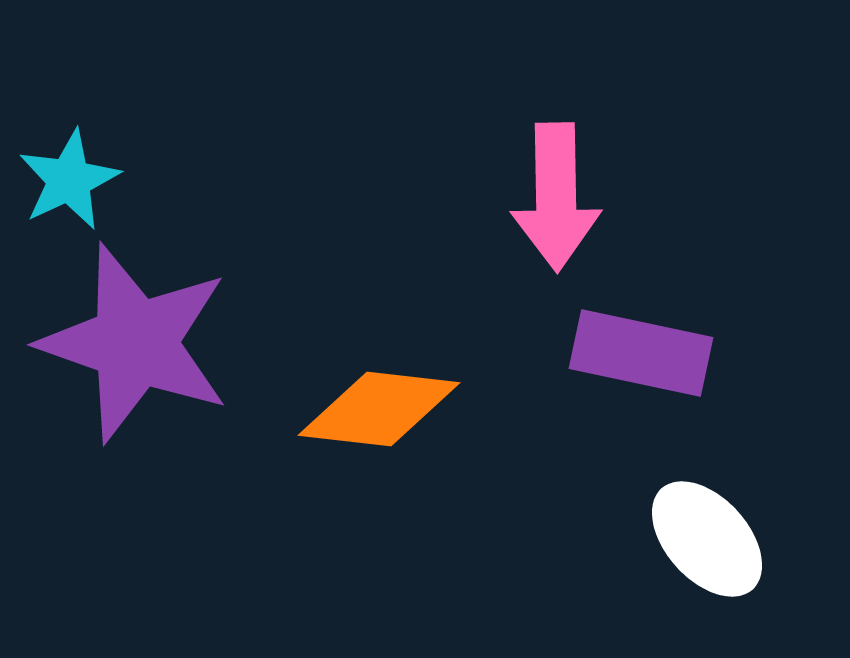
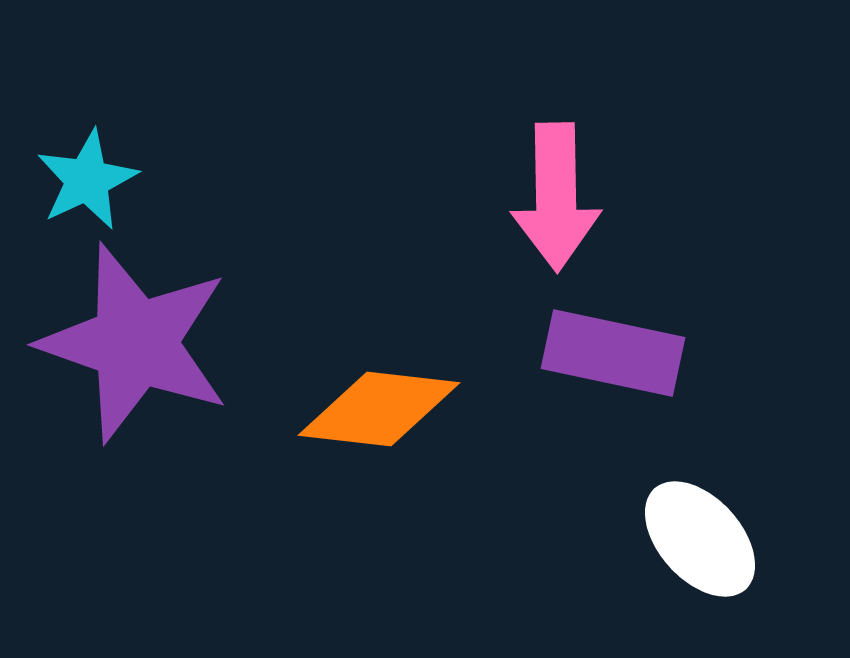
cyan star: moved 18 px right
purple rectangle: moved 28 px left
white ellipse: moved 7 px left
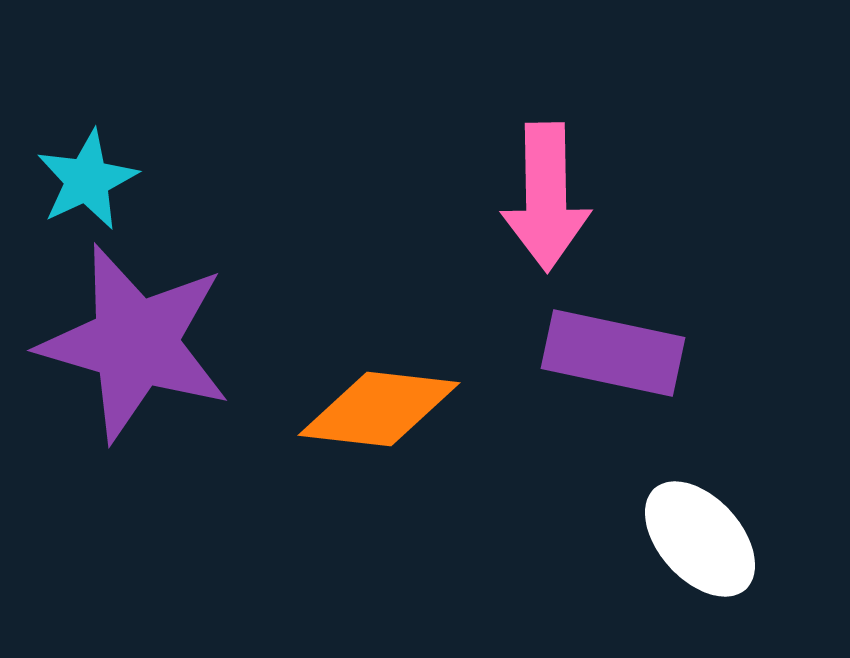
pink arrow: moved 10 px left
purple star: rotated 3 degrees counterclockwise
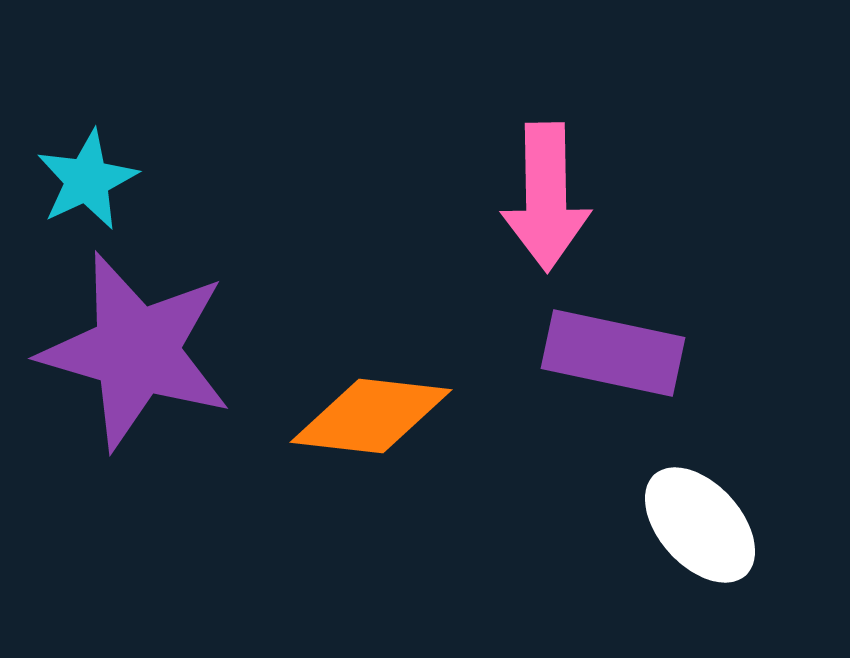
purple star: moved 1 px right, 8 px down
orange diamond: moved 8 px left, 7 px down
white ellipse: moved 14 px up
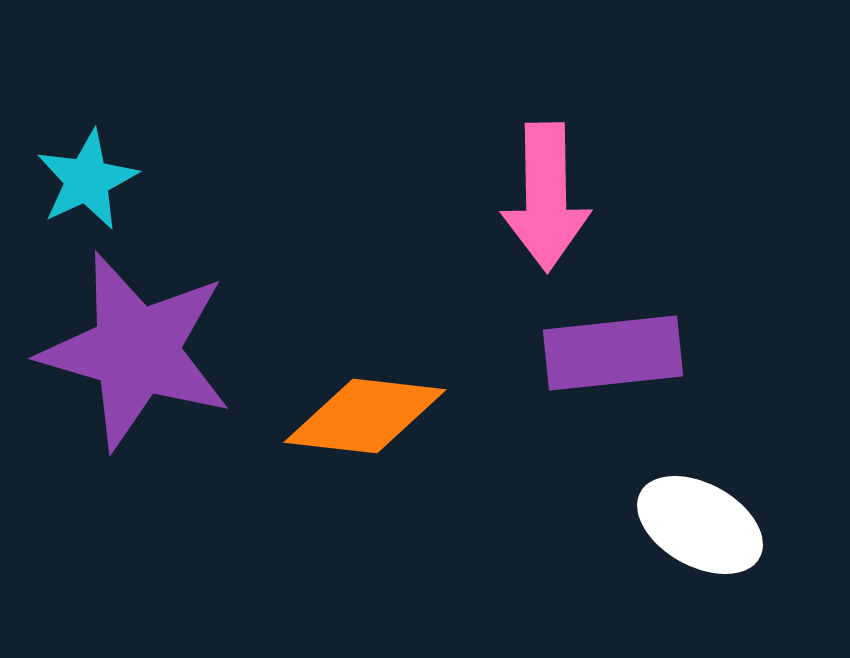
purple rectangle: rotated 18 degrees counterclockwise
orange diamond: moved 6 px left
white ellipse: rotated 19 degrees counterclockwise
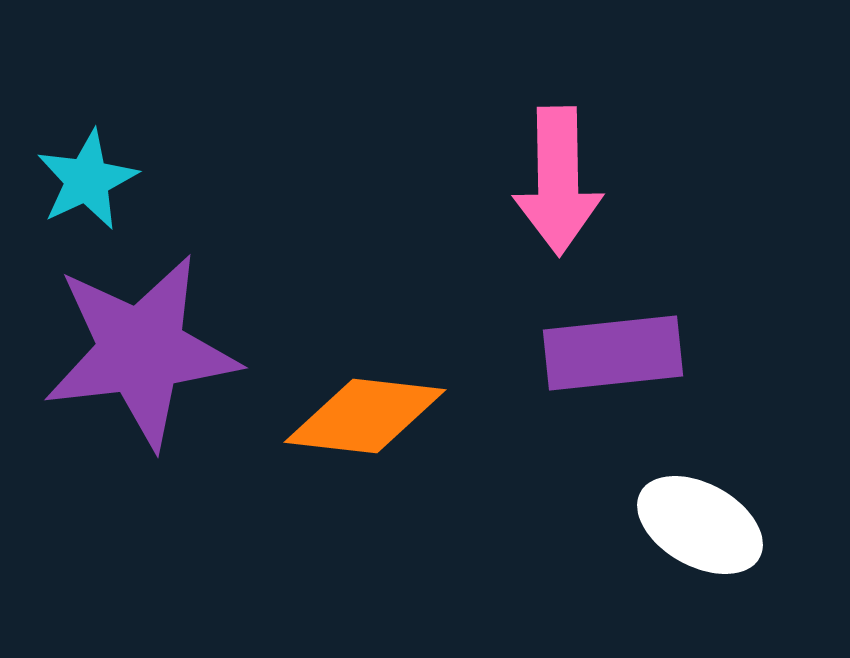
pink arrow: moved 12 px right, 16 px up
purple star: moved 5 px right; rotated 23 degrees counterclockwise
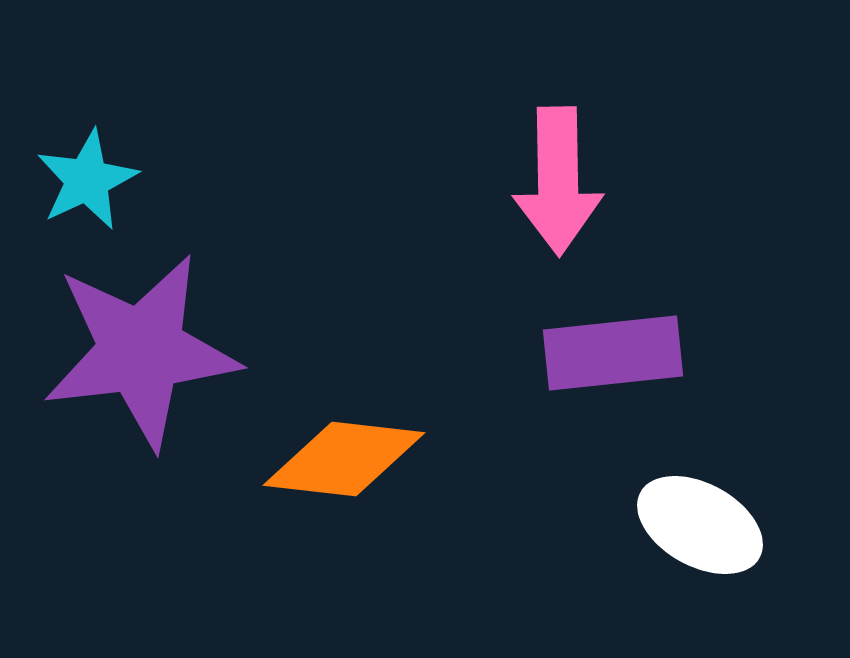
orange diamond: moved 21 px left, 43 px down
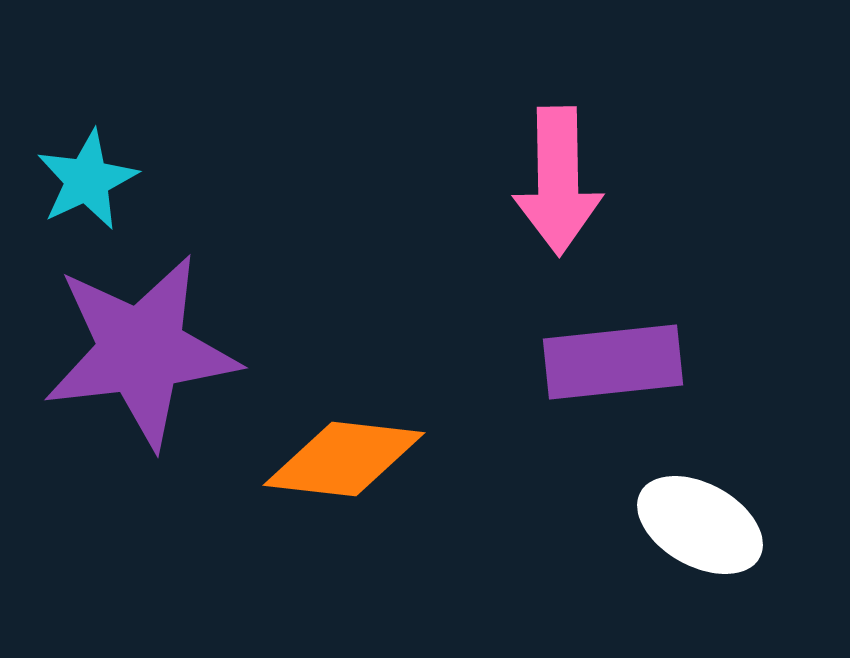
purple rectangle: moved 9 px down
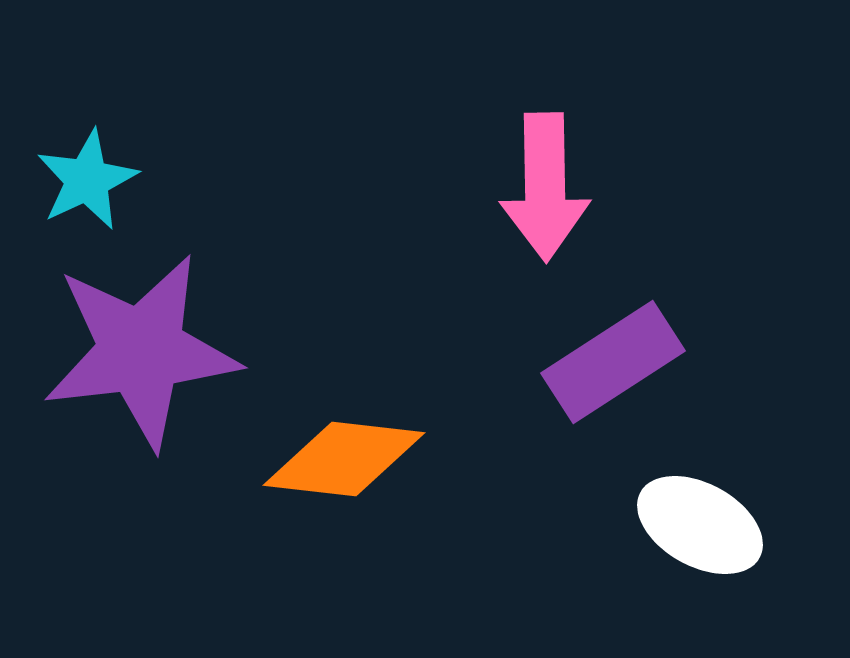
pink arrow: moved 13 px left, 6 px down
purple rectangle: rotated 27 degrees counterclockwise
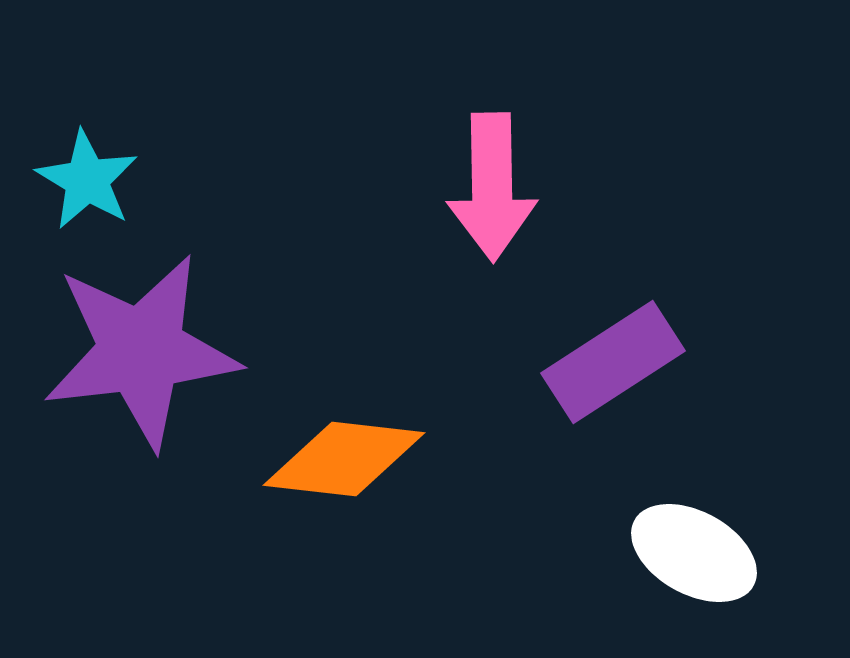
cyan star: rotated 16 degrees counterclockwise
pink arrow: moved 53 px left
white ellipse: moved 6 px left, 28 px down
